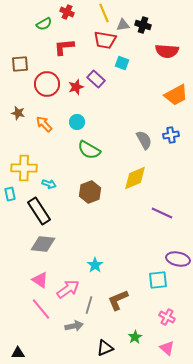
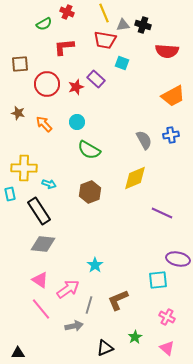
orange trapezoid at (176, 95): moved 3 px left, 1 px down
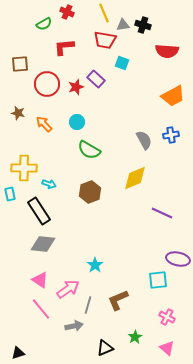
gray line at (89, 305): moved 1 px left
black triangle at (18, 353): rotated 16 degrees counterclockwise
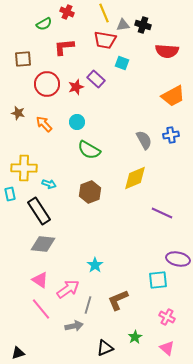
brown square at (20, 64): moved 3 px right, 5 px up
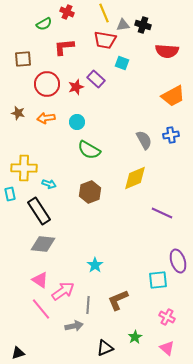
orange arrow at (44, 124): moved 2 px right, 6 px up; rotated 54 degrees counterclockwise
purple ellipse at (178, 259): moved 2 px down; rotated 60 degrees clockwise
pink arrow at (68, 289): moved 5 px left, 2 px down
gray line at (88, 305): rotated 12 degrees counterclockwise
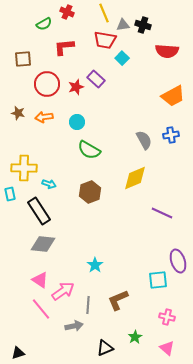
cyan square at (122, 63): moved 5 px up; rotated 24 degrees clockwise
orange arrow at (46, 118): moved 2 px left, 1 px up
pink cross at (167, 317): rotated 14 degrees counterclockwise
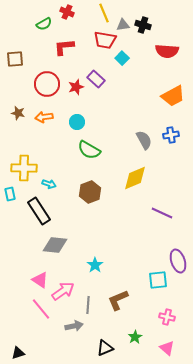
brown square at (23, 59): moved 8 px left
gray diamond at (43, 244): moved 12 px right, 1 px down
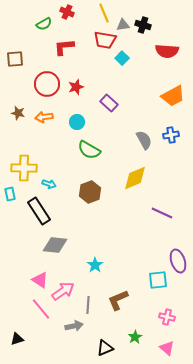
purple rectangle at (96, 79): moved 13 px right, 24 px down
black triangle at (18, 353): moved 1 px left, 14 px up
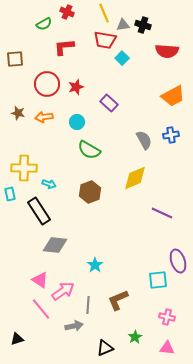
pink triangle at (167, 348): rotated 35 degrees counterclockwise
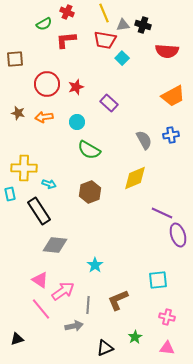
red L-shape at (64, 47): moved 2 px right, 7 px up
purple ellipse at (178, 261): moved 26 px up
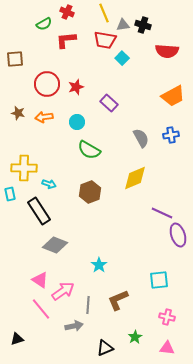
gray semicircle at (144, 140): moved 3 px left, 2 px up
gray diamond at (55, 245): rotated 15 degrees clockwise
cyan star at (95, 265): moved 4 px right
cyan square at (158, 280): moved 1 px right
